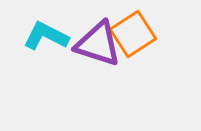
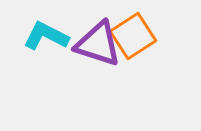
orange square: moved 2 px down
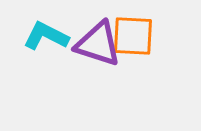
orange square: rotated 36 degrees clockwise
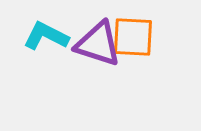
orange square: moved 1 px down
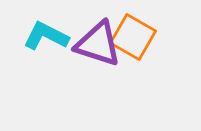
orange square: rotated 27 degrees clockwise
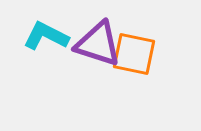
orange square: moved 1 px right, 17 px down; rotated 18 degrees counterclockwise
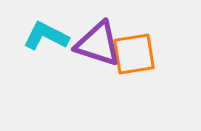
orange square: rotated 21 degrees counterclockwise
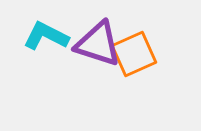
orange square: rotated 15 degrees counterclockwise
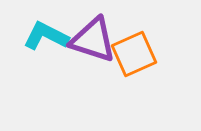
purple triangle: moved 5 px left, 4 px up
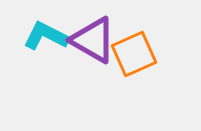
purple triangle: rotated 12 degrees clockwise
